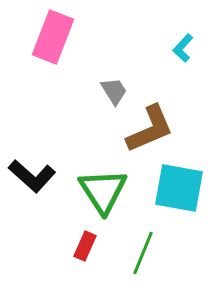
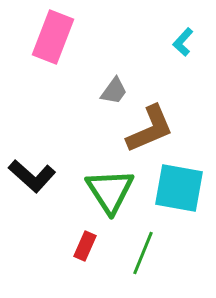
cyan L-shape: moved 6 px up
gray trapezoid: rotated 68 degrees clockwise
green triangle: moved 7 px right
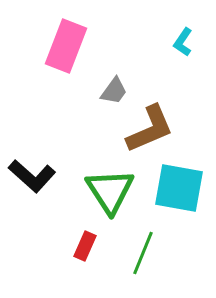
pink rectangle: moved 13 px right, 9 px down
cyan L-shape: rotated 8 degrees counterclockwise
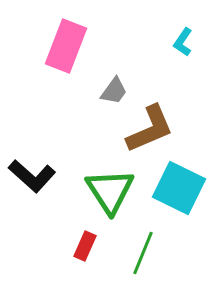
cyan square: rotated 16 degrees clockwise
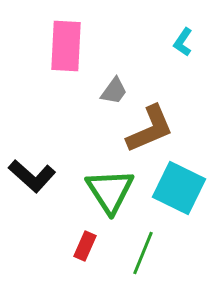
pink rectangle: rotated 18 degrees counterclockwise
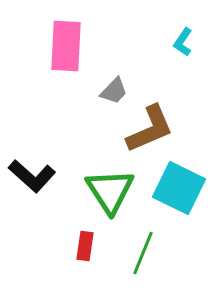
gray trapezoid: rotated 8 degrees clockwise
red rectangle: rotated 16 degrees counterclockwise
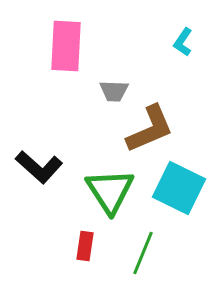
gray trapezoid: rotated 48 degrees clockwise
black L-shape: moved 7 px right, 9 px up
